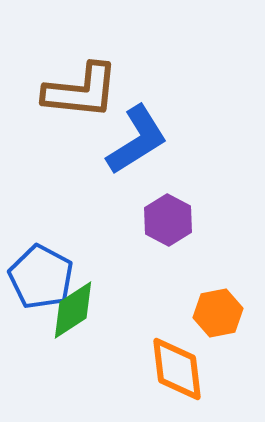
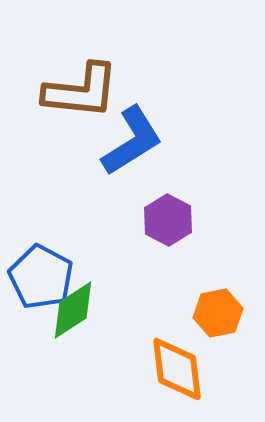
blue L-shape: moved 5 px left, 1 px down
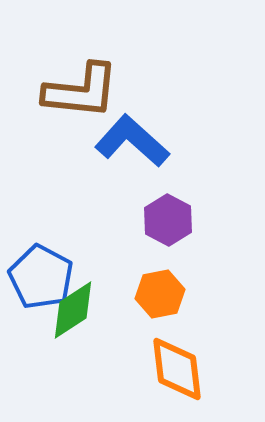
blue L-shape: rotated 106 degrees counterclockwise
orange hexagon: moved 58 px left, 19 px up
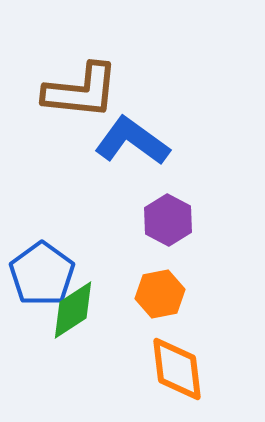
blue L-shape: rotated 6 degrees counterclockwise
blue pentagon: moved 1 px right, 3 px up; rotated 8 degrees clockwise
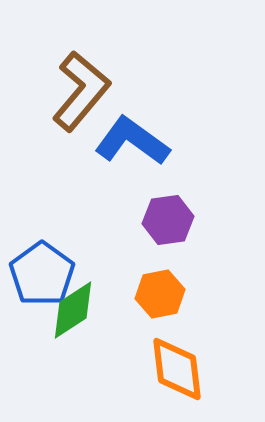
brown L-shape: rotated 56 degrees counterclockwise
purple hexagon: rotated 24 degrees clockwise
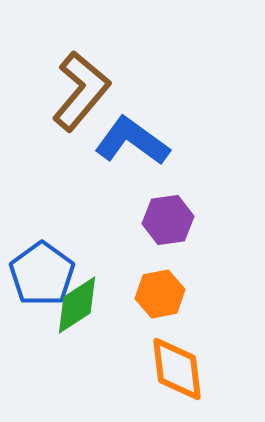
green diamond: moved 4 px right, 5 px up
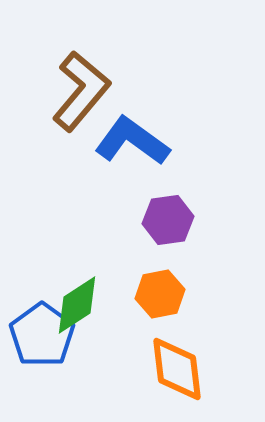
blue pentagon: moved 61 px down
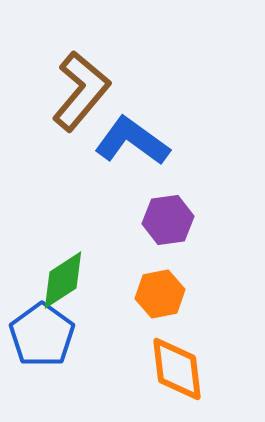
green diamond: moved 14 px left, 25 px up
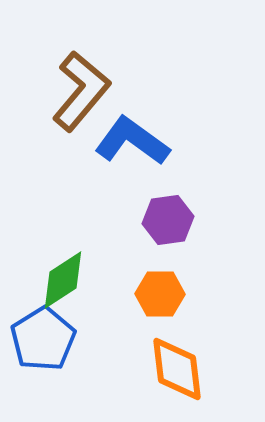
orange hexagon: rotated 12 degrees clockwise
blue pentagon: moved 1 px right, 4 px down; rotated 4 degrees clockwise
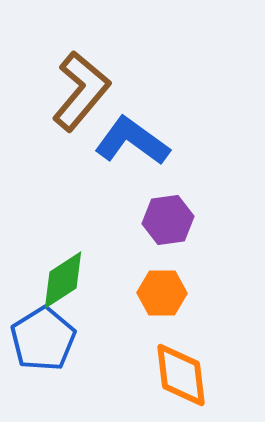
orange hexagon: moved 2 px right, 1 px up
orange diamond: moved 4 px right, 6 px down
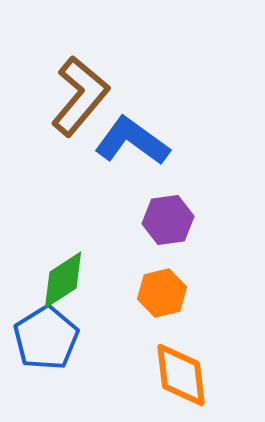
brown L-shape: moved 1 px left, 5 px down
orange hexagon: rotated 15 degrees counterclockwise
blue pentagon: moved 3 px right, 1 px up
